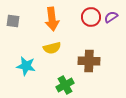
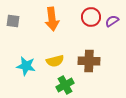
purple semicircle: moved 1 px right, 4 px down
yellow semicircle: moved 3 px right, 13 px down
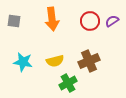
red circle: moved 1 px left, 4 px down
gray square: moved 1 px right
brown cross: rotated 25 degrees counterclockwise
cyan star: moved 3 px left, 4 px up
green cross: moved 3 px right, 2 px up
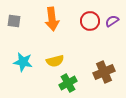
brown cross: moved 15 px right, 11 px down
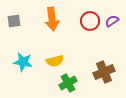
gray square: rotated 16 degrees counterclockwise
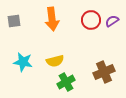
red circle: moved 1 px right, 1 px up
green cross: moved 2 px left, 1 px up
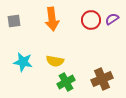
purple semicircle: moved 2 px up
yellow semicircle: rotated 24 degrees clockwise
brown cross: moved 2 px left, 7 px down
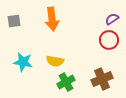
red circle: moved 18 px right, 20 px down
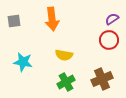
yellow semicircle: moved 9 px right, 6 px up
